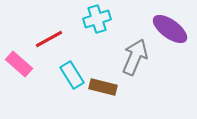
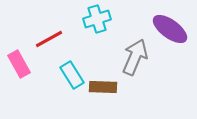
pink rectangle: rotated 20 degrees clockwise
brown rectangle: rotated 12 degrees counterclockwise
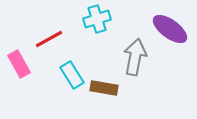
gray arrow: rotated 12 degrees counterclockwise
brown rectangle: moved 1 px right, 1 px down; rotated 8 degrees clockwise
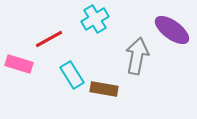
cyan cross: moved 2 px left; rotated 12 degrees counterclockwise
purple ellipse: moved 2 px right, 1 px down
gray arrow: moved 2 px right, 1 px up
pink rectangle: rotated 44 degrees counterclockwise
brown rectangle: moved 1 px down
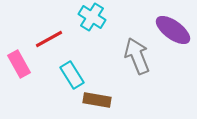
cyan cross: moved 3 px left, 2 px up; rotated 28 degrees counterclockwise
purple ellipse: moved 1 px right
gray arrow: rotated 33 degrees counterclockwise
pink rectangle: rotated 44 degrees clockwise
brown rectangle: moved 7 px left, 11 px down
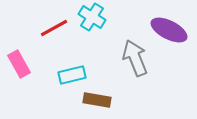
purple ellipse: moved 4 px left; rotated 9 degrees counterclockwise
red line: moved 5 px right, 11 px up
gray arrow: moved 2 px left, 2 px down
cyan rectangle: rotated 72 degrees counterclockwise
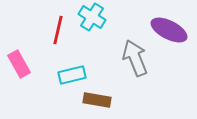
red line: moved 4 px right, 2 px down; rotated 48 degrees counterclockwise
